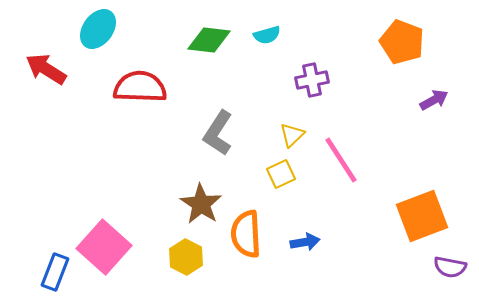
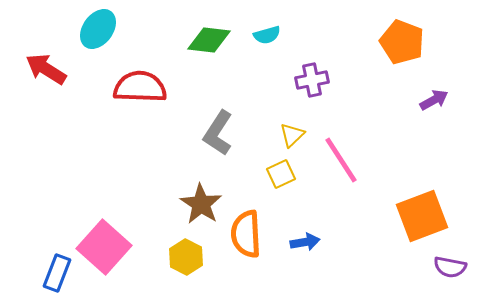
blue rectangle: moved 2 px right, 1 px down
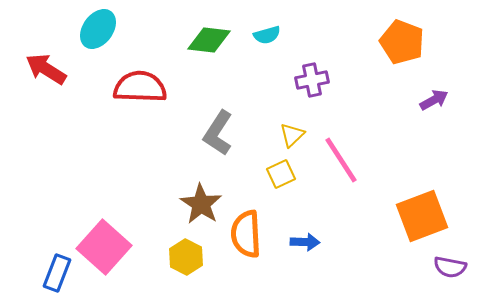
blue arrow: rotated 12 degrees clockwise
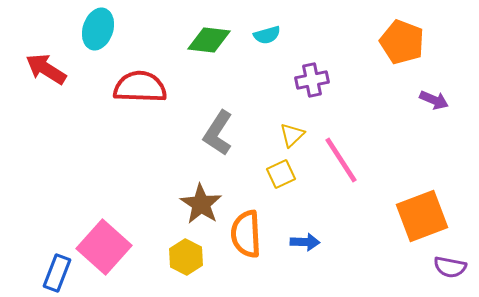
cyan ellipse: rotated 18 degrees counterclockwise
purple arrow: rotated 52 degrees clockwise
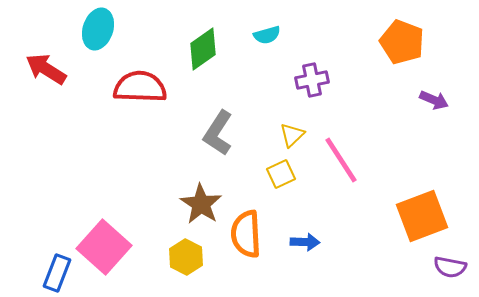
green diamond: moved 6 px left, 9 px down; rotated 42 degrees counterclockwise
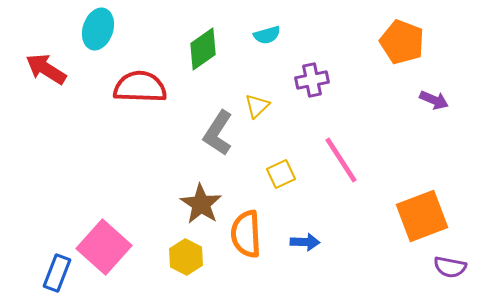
yellow triangle: moved 35 px left, 29 px up
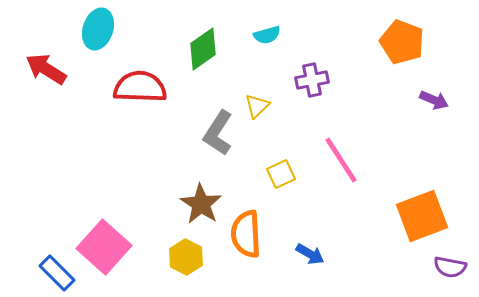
blue arrow: moved 5 px right, 12 px down; rotated 28 degrees clockwise
blue rectangle: rotated 66 degrees counterclockwise
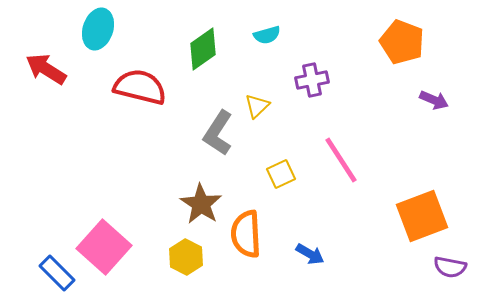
red semicircle: rotated 12 degrees clockwise
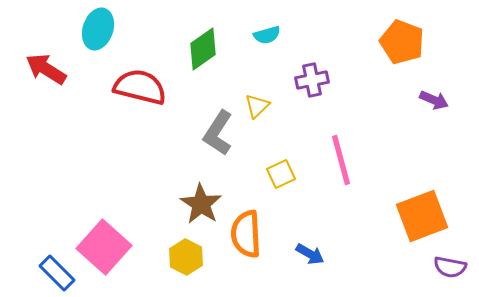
pink line: rotated 18 degrees clockwise
